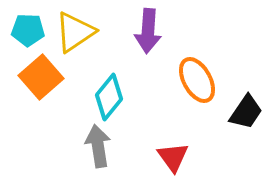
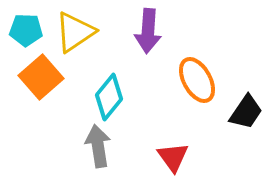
cyan pentagon: moved 2 px left
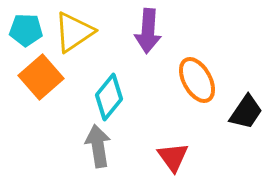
yellow triangle: moved 1 px left
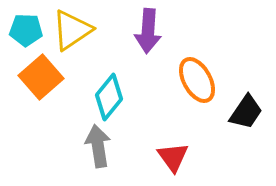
yellow triangle: moved 2 px left, 2 px up
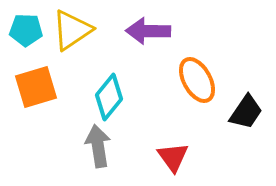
purple arrow: rotated 87 degrees clockwise
orange square: moved 5 px left, 10 px down; rotated 24 degrees clockwise
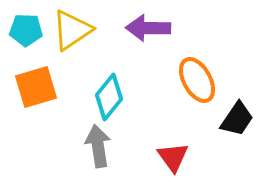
purple arrow: moved 3 px up
black trapezoid: moved 9 px left, 7 px down
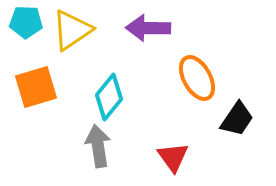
cyan pentagon: moved 8 px up
orange ellipse: moved 2 px up
